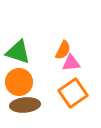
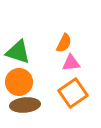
orange semicircle: moved 1 px right, 7 px up
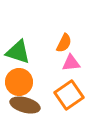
orange square: moved 4 px left, 2 px down
brown ellipse: rotated 20 degrees clockwise
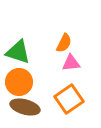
orange square: moved 4 px down
brown ellipse: moved 2 px down
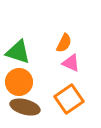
pink triangle: rotated 30 degrees clockwise
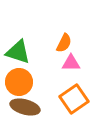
pink triangle: rotated 24 degrees counterclockwise
orange square: moved 5 px right
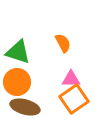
orange semicircle: moved 1 px left; rotated 54 degrees counterclockwise
pink triangle: moved 16 px down
orange circle: moved 2 px left
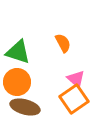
pink triangle: moved 5 px right; rotated 42 degrees clockwise
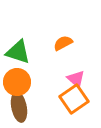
orange semicircle: rotated 90 degrees counterclockwise
brown ellipse: moved 6 px left; rotated 64 degrees clockwise
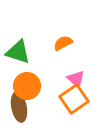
orange circle: moved 10 px right, 4 px down
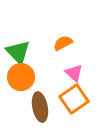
green triangle: rotated 28 degrees clockwise
pink triangle: moved 2 px left, 6 px up
orange circle: moved 6 px left, 9 px up
brown ellipse: moved 21 px right
